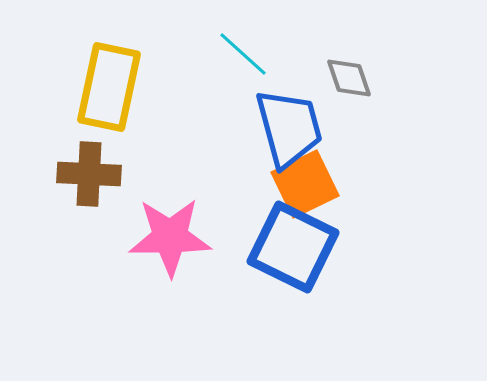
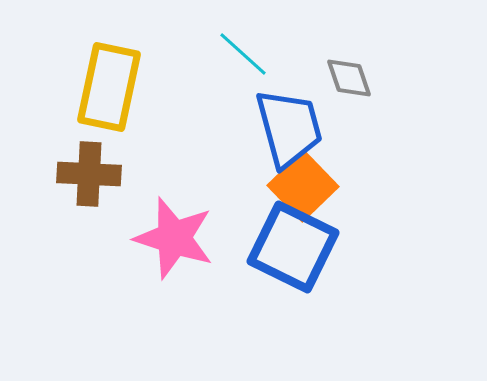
orange square: moved 2 px left, 2 px down; rotated 18 degrees counterclockwise
pink star: moved 4 px right, 1 px down; rotated 18 degrees clockwise
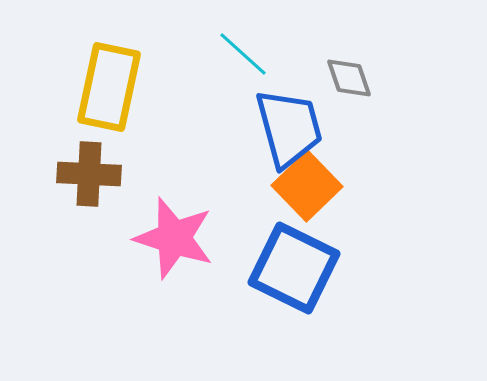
orange square: moved 4 px right
blue square: moved 1 px right, 21 px down
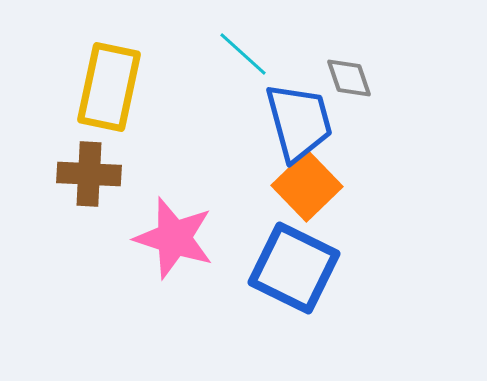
blue trapezoid: moved 10 px right, 6 px up
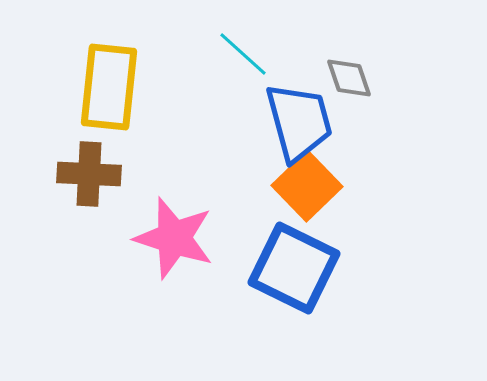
yellow rectangle: rotated 6 degrees counterclockwise
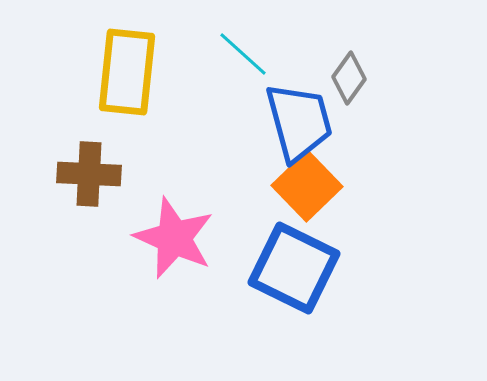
gray diamond: rotated 54 degrees clockwise
yellow rectangle: moved 18 px right, 15 px up
pink star: rotated 6 degrees clockwise
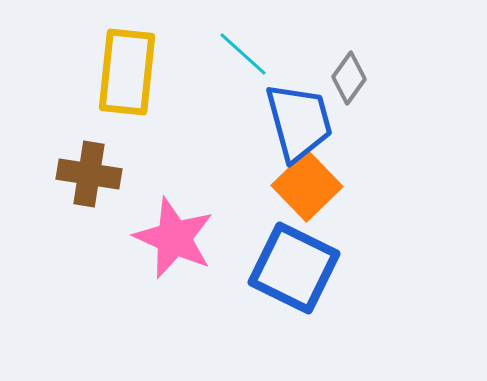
brown cross: rotated 6 degrees clockwise
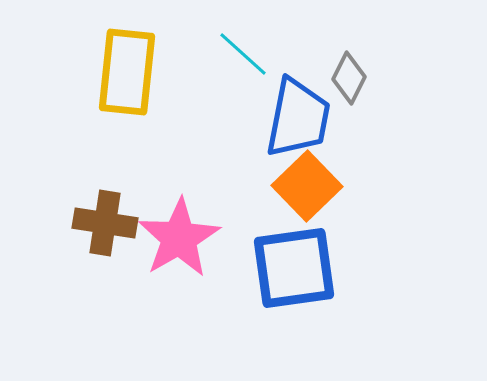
gray diamond: rotated 9 degrees counterclockwise
blue trapezoid: moved 1 px left, 4 px up; rotated 26 degrees clockwise
brown cross: moved 16 px right, 49 px down
pink star: moved 5 px right; rotated 18 degrees clockwise
blue square: rotated 34 degrees counterclockwise
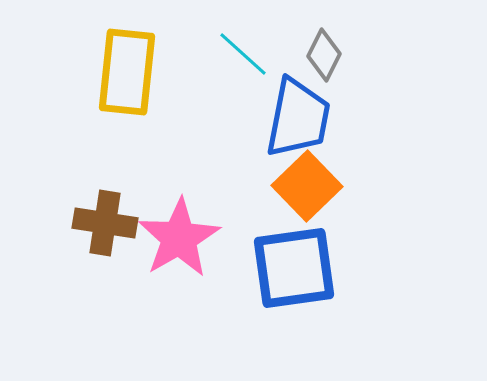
gray diamond: moved 25 px left, 23 px up
